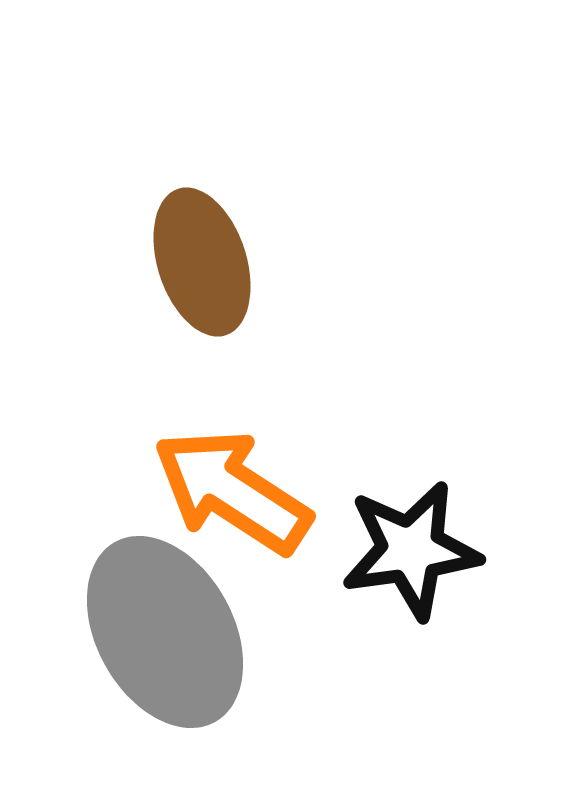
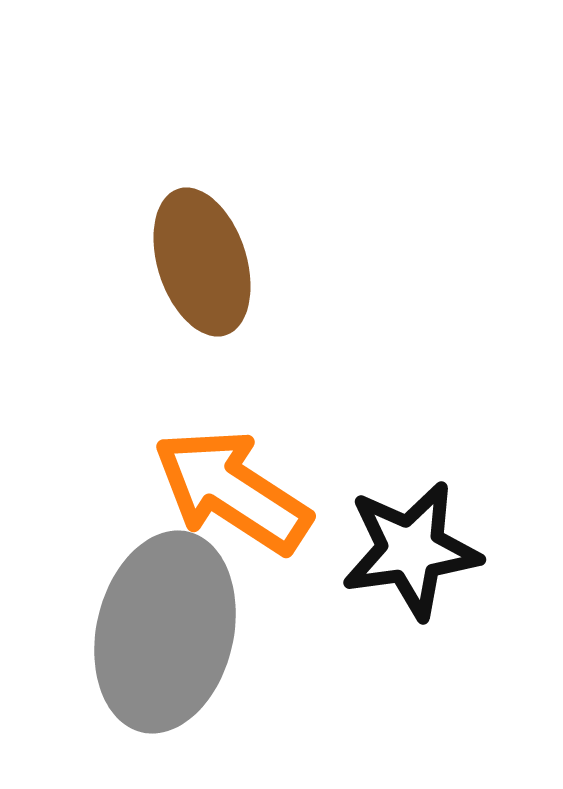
gray ellipse: rotated 42 degrees clockwise
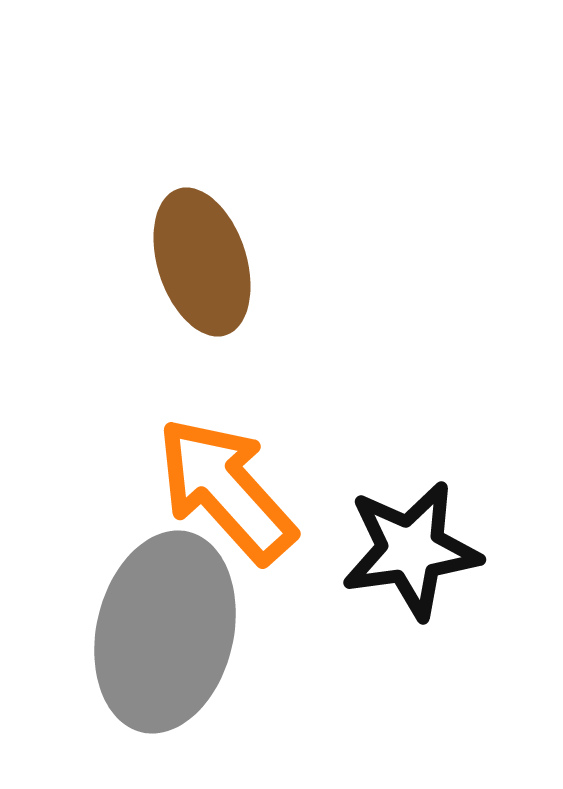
orange arrow: moved 6 px left, 1 px up; rotated 15 degrees clockwise
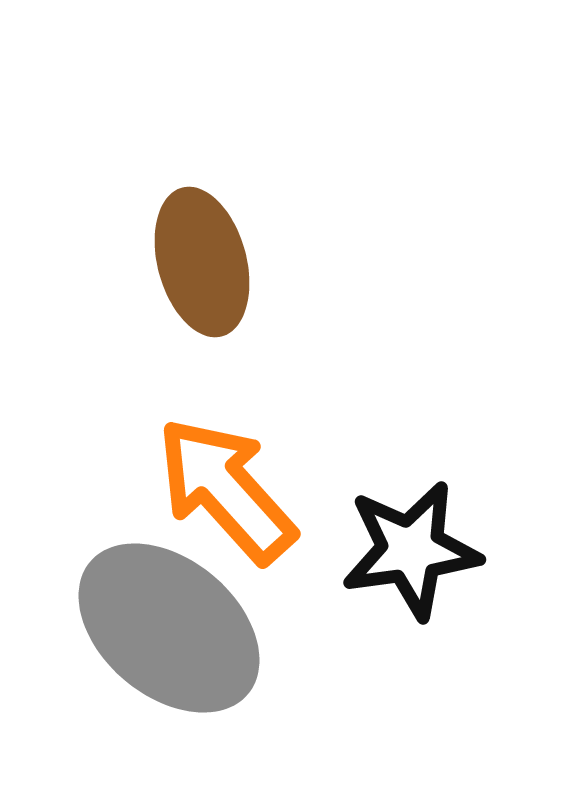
brown ellipse: rotated 3 degrees clockwise
gray ellipse: moved 4 px right, 4 px up; rotated 63 degrees counterclockwise
